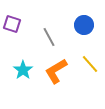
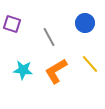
blue circle: moved 1 px right, 2 px up
cyan star: rotated 30 degrees counterclockwise
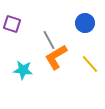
gray line: moved 3 px down
orange L-shape: moved 14 px up
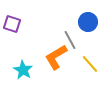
blue circle: moved 3 px right, 1 px up
gray line: moved 21 px right
cyan star: rotated 24 degrees clockwise
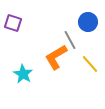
purple square: moved 1 px right, 1 px up
cyan star: moved 4 px down
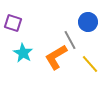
cyan star: moved 21 px up
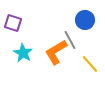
blue circle: moved 3 px left, 2 px up
orange L-shape: moved 5 px up
